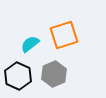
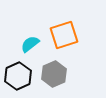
black hexagon: rotated 12 degrees clockwise
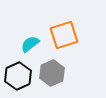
gray hexagon: moved 2 px left, 1 px up
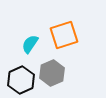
cyan semicircle: rotated 18 degrees counterclockwise
black hexagon: moved 3 px right, 4 px down
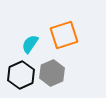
black hexagon: moved 5 px up
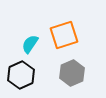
gray hexagon: moved 20 px right
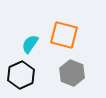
orange square: rotated 32 degrees clockwise
gray hexagon: rotated 15 degrees counterclockwise
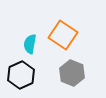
orange square: moved 1 px left; rotated 20 degrees clockwise
cyan semicircle: rotated 24 degrees counterclockwise
